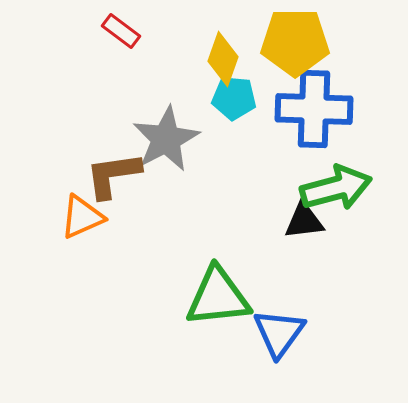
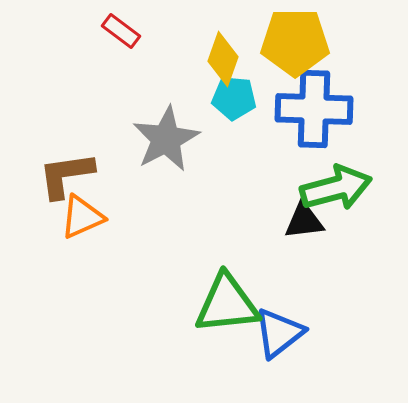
brown L-shape: moved 47 px left
green triangle: moved 9 px right, 7 px down
blue triangle: rotated 16 degrees clockwise
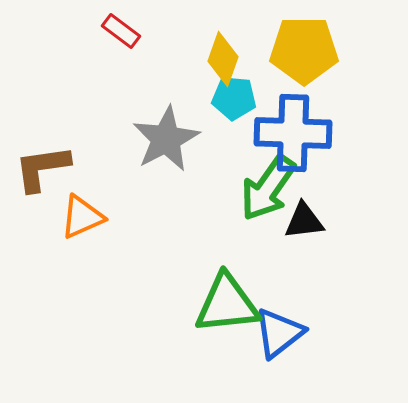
yellow pentagon: moved 9 px right, 8 px down
blue cross: moved 21 px left, 24 px down
brown L-shape: moved 24 px left, 7 px up
green arrow: moved 68 px left; rotated 140 degrees clockwise
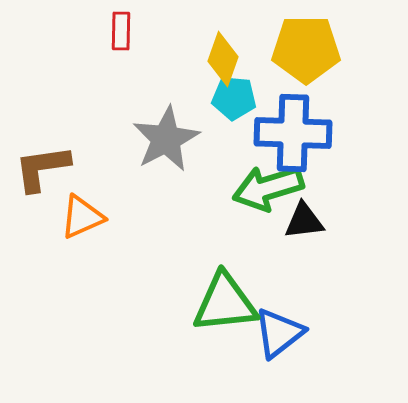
red rectangle: rotated 54 degrees clockwise
yellow pentagon: moved 2 px right, 1 px up
green arrow: rotated 38 degrees clockwise
green triangle: moved 2 px left, 1 px up
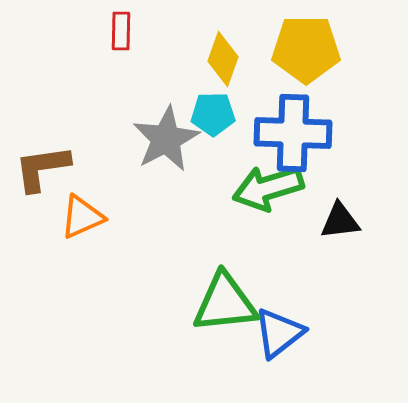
cyan pentagon: moved 21 px left, 16 px down; rotated 6 degrees counterclockwise
black triangle: moved 36 px right
